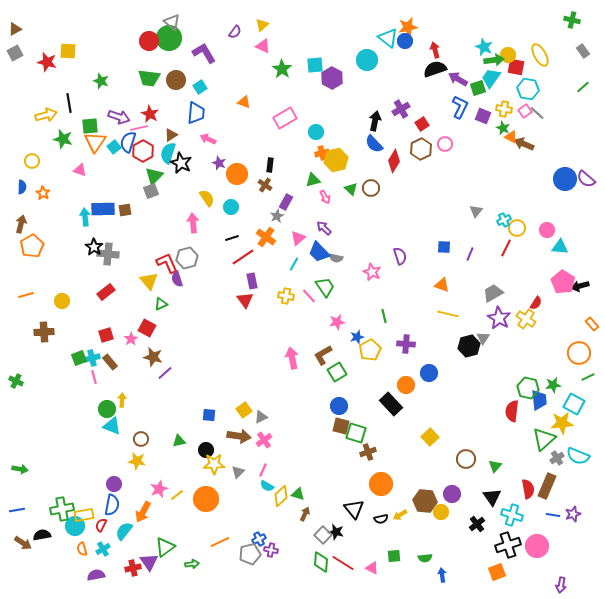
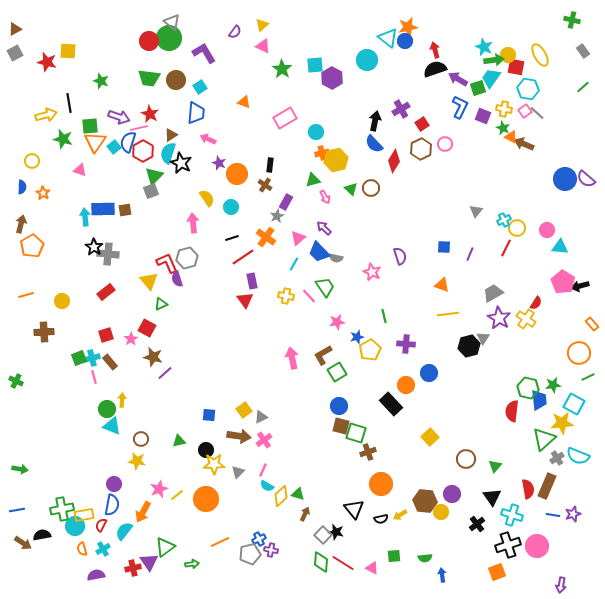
yellow line at (448, 314): rotated 20 degrees counterclockwise
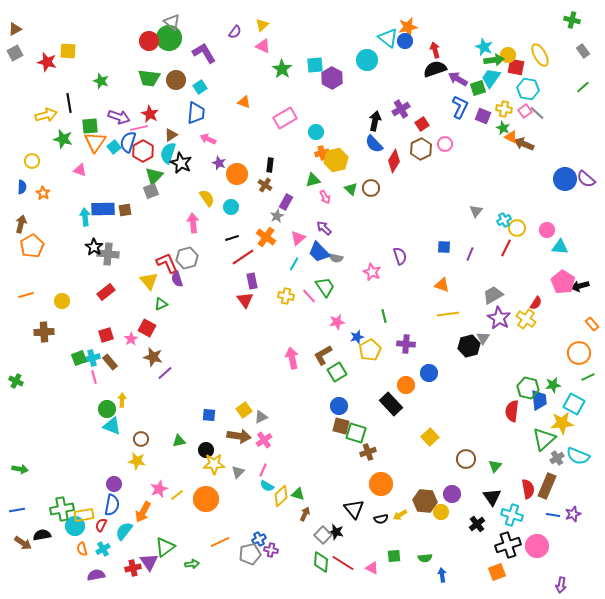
gray trapezoid at (493, 293): moved 2 px down
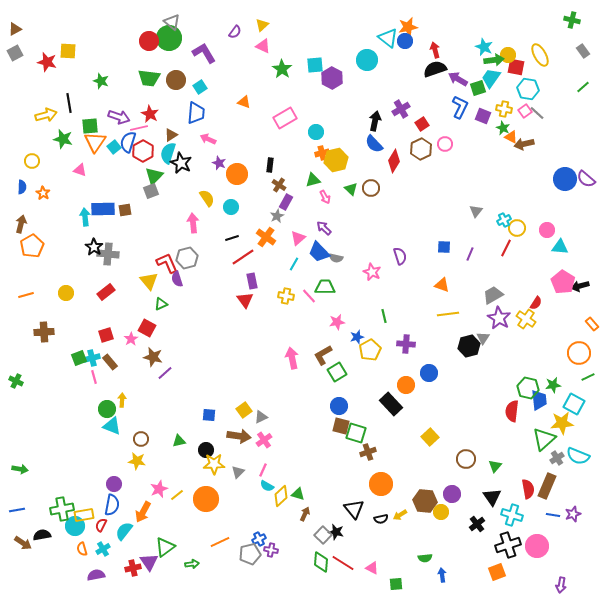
brown arrow at (524, 144): rotated 36 degrees counterclockwise
brown cross at (265, 185): moved 14 px right
green trapezoid at (325, 287): rotated 55 degrees counterclockwise
yellow circle at (62, 301): moved 4 px right, 8 px up
green square at (394, 556): moved 2 px right, 28 px down
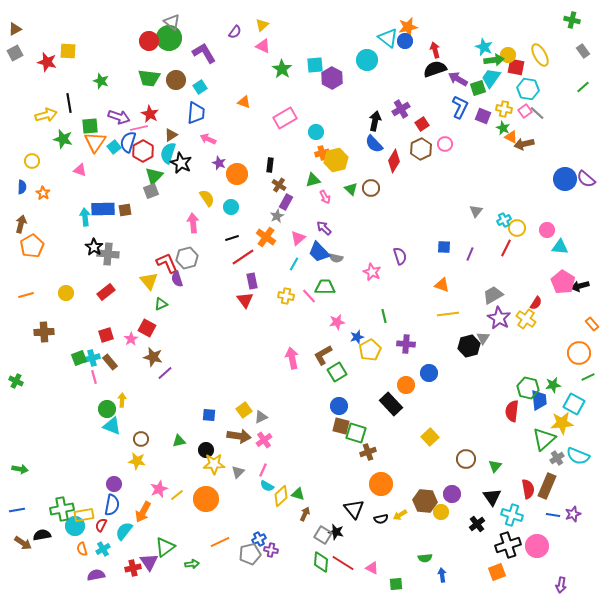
gray square at (323, 535): rotated 12 degrees counterclockwise
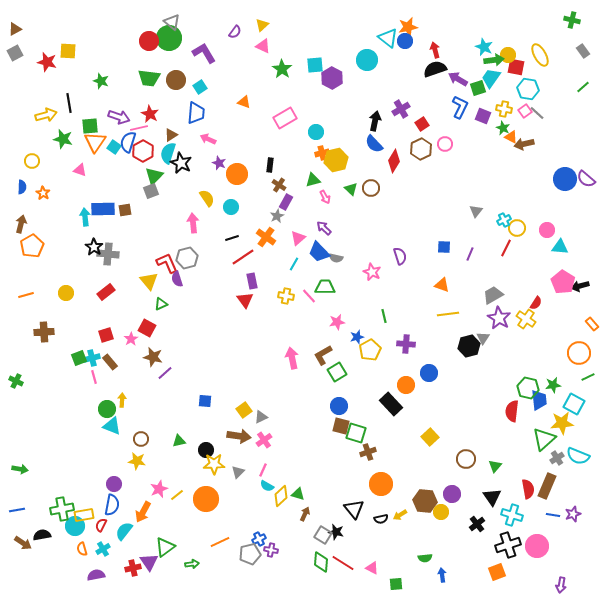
cyan square at (114, 147): rotated 16 degrees counterclockwise
blue square at (209, 415): moved 4 px left, 14 px up
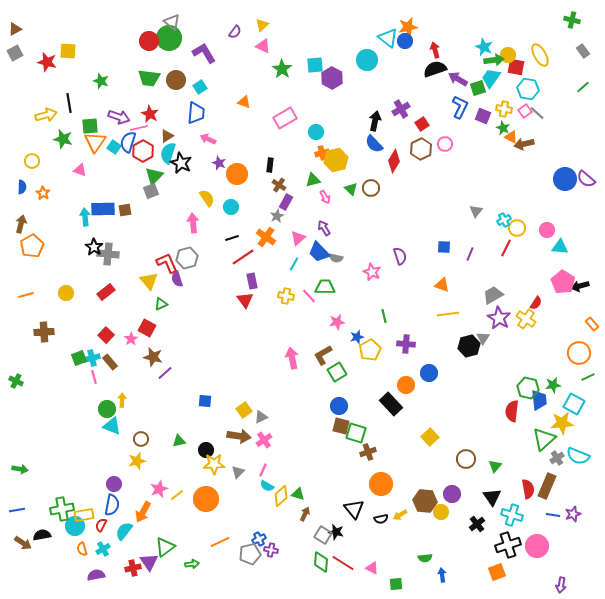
brown triangle at (171, 135): moved 4 px left, 1 px down
purple arrow at (324, 228): rotated 14 degrees clockwise
red square at (106, 335): rotated 28 degrees counterclockwise
yellow star at (137, 461): rotated 24 degrees counterclockwise
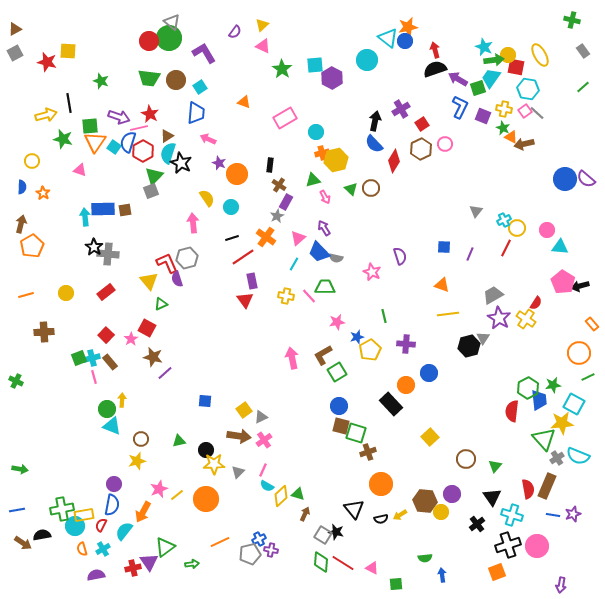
green hexagon at (528, 388): rotated 20 degrees clockwise
green triangle at (544, 439): rotated 30 degrees counterclockwise
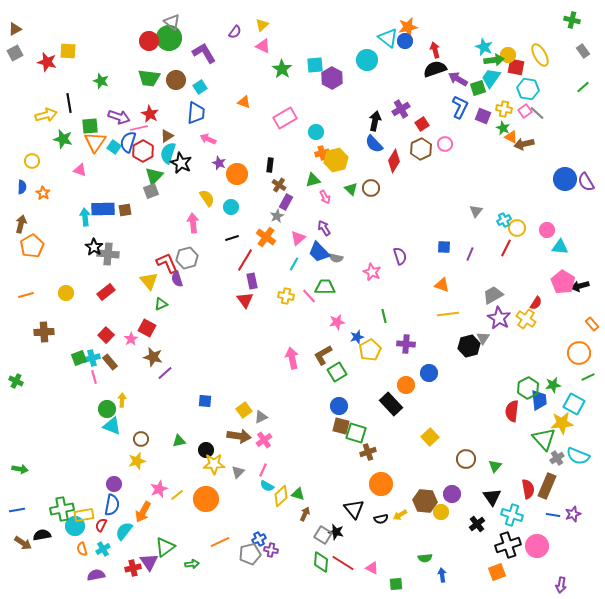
purple semicircle at (586, 179): moved 3 px down; rotated 18 degrees clockwise
red line at (243, 257): moved 2 px right, 3 px down; rotated 25 degrees counterclockwise
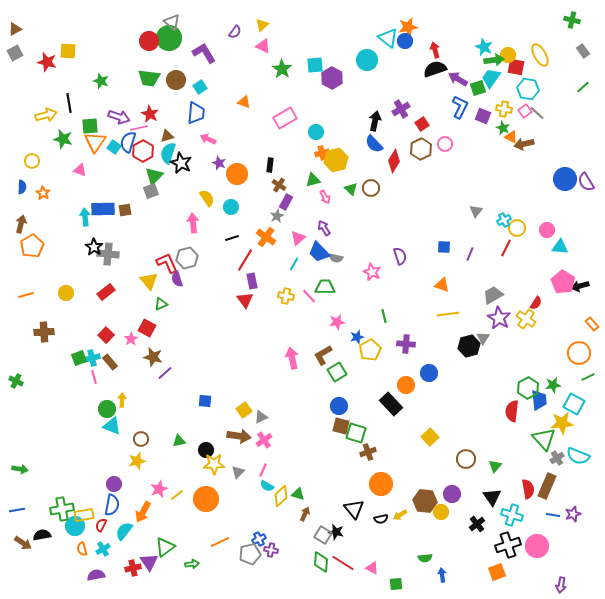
brown triangle at (167, 136): rotated 16 degrees clockwise
